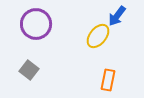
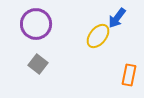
blue arrow: moved 2 px down
gray square: moved 9 px right, 6 px up
orange rectangle: moved 21 px right, 5 px up
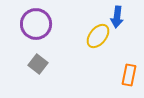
blue arrow: moved 1 px up; rotated 30 degrees counterclockwise
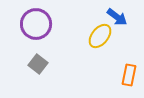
blue arrow: rotated 60 degrees counterclockwise
yellow ellipse: moved 2 px right
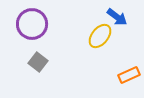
purple circle: moved 4 px left
gray square: moved 2 px up
orange rectangle: rotated 55 degrees clockwise
